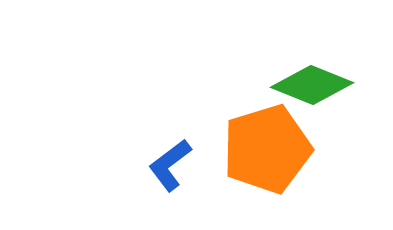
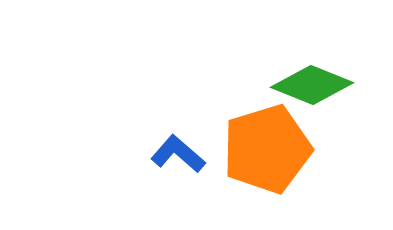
blue L-shape: moved 8 px right, 11 px up; rotated 78 degrees clockwise
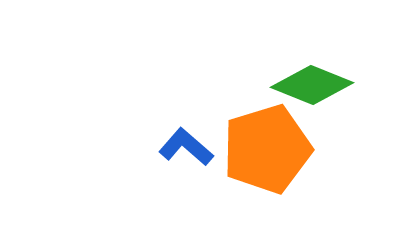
blue L-shape: moved 8 px right, 7 px up
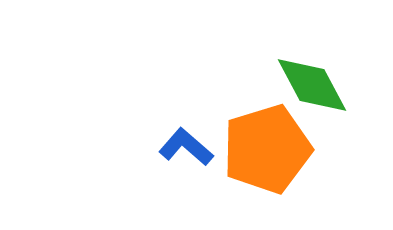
green diamond: rotated 40 degrees clockwise
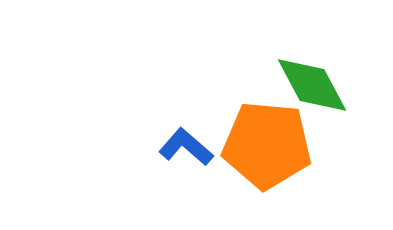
orange pentagon: moved 4 px up; rotated 22 degrees clockwise
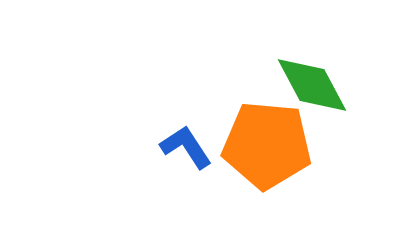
blue L-shape: rotated 16 degrees clockwise
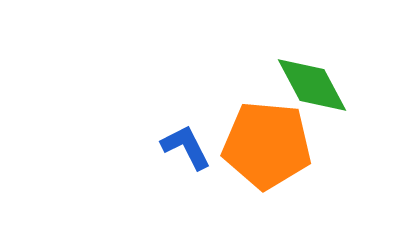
blue L-shape: rotated 6 degrees clockwise
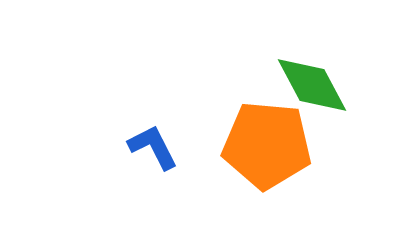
blue L-shape: moved 33 px left
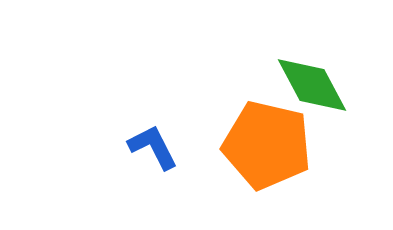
orange pentagon: rotated 8 degrees clockwise
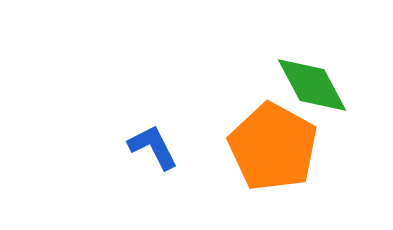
orange pentagon: moved 6 px right, 2 px down; rotated 16 degrees clockwise
